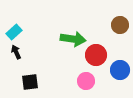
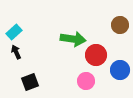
black square: rotated 12 degrees counterclockwise
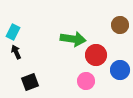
cyan rectangle: moved 1 px left; rotated 21 degrees counterclockwise
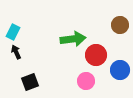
green arrow: rotated 15 degrees counterclockwise
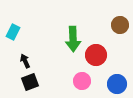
green arrow: rotated 95 degrees clockwise
black arrow: moved 9 px right, 9 px down
blue circle: moved 3 px left, 14 px down
pink circle: moved 4 px left
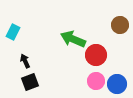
green arrow: rotated 115 degrees clockwise
pink circle: moved 14 px right
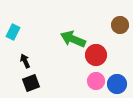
black square: moved 1 px right, 1 px down
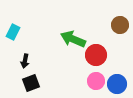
black arrow: rotated 144 degrees counterclockwise
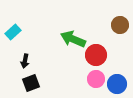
cyan rectangle: rotated 21 degrees clockwise
pink circle: moved 2 px up
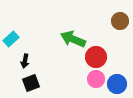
brown circle: moved 4 px up
cyan rectangle: moved 2 px left, 7 px down
red circle: moved 2 px down
